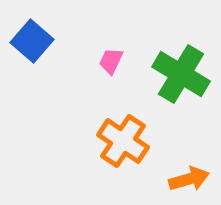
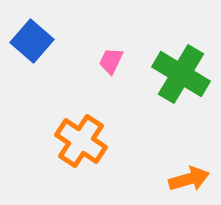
orange cross: moved 42 px left
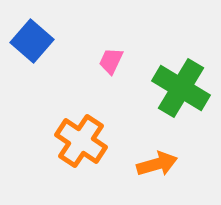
green cross: moved 14 px down
orange arrow: moved 32 px left, 15 px up
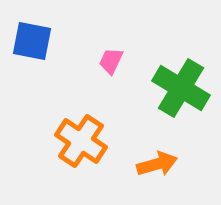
blue square: rotated 30 degrees counterclockwise
